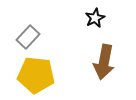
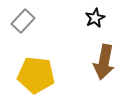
gray rectangle: moved 5 px left, 16 px up
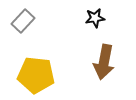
black star: rotated 18 degrees clockwise
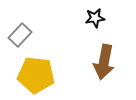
gray rectangle: moved 3 px left, 14 px down
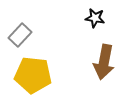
black star: rotated 18 degrees clockwise
yellow pentagon: moved 3 px left
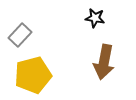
yellow pentagon: rotated 21 degrees counterclockwise
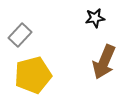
black star: rotated 18 degrees counterclockwise
brown arrow: rotated 12 degrees clockwise
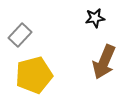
yellow pentagon: moved 1 px right
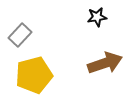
black star: moved 2 px right, 1 px up
brown arrow: moved 1 px right, 1 px down; rotated 132 degrees counterclockwise
